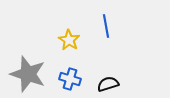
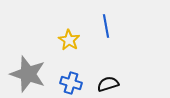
blue cross: moved 1 px right, 4 px down
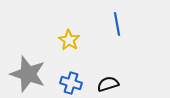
blue line: moved 11 px right, 2 px up
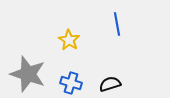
black semicircle: moved 2 px right
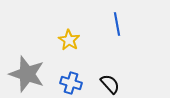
gray star: moved 1 px left
black semicircle: rotated 65 degrees clockwise
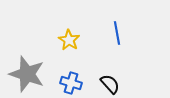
blue line: moved 9 px down
